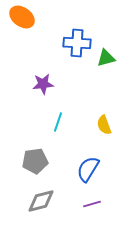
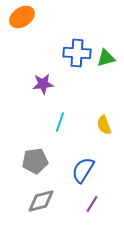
orange ellipse: rotated 70 degrees counterclockwise
blue cross: moved 10 px down
cyan line: moved 2 px right
blue semicircle: moved 5 px left, 1 px down
purple line: rotated 42 degrees counterclockwise
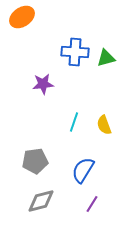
blue cross: moved 2 px left, 1 px up
cyan line: moved 14 px right
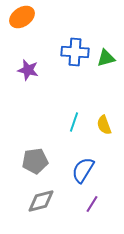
purple star: moved 15 px left, 14 px up; rotated 20 degrees clockwise
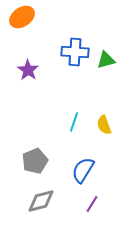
green triangle: moved 2 px down
purple star: rotated 20 degrees clockwise
gray pentagon: rotated 15 degrees counterclockwise
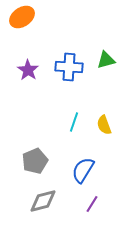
blue cross: moved 6 px left, 15 px down
gray diamond: moved 2 px right
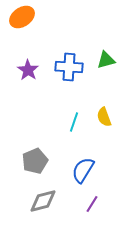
yellow semicircle: moved 8 px up
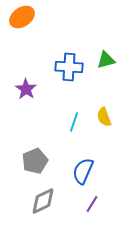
purple star: moved 2 px left, 19 px down
blue semicircle: moved 1 px down; rotated 8 degrees counterclockwise
gray diamond: rotated 12 degrees counterclockwise
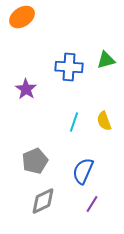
yellow semicircle: moved 4 px down
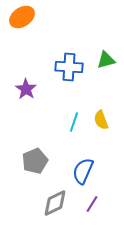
yellow semicircle: moved 3 px left, 1 px up
gray diamond: moved 12 px right, 2 px down
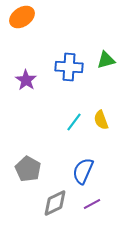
purple star: moved 9 px up
cyan line: rotated 18 degrees clockwise
gray pentagon: moved 7 px left, 8 px down; rotated 20 degrees counterclockwise
purple line: rotated 30 degrees clockwise
